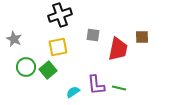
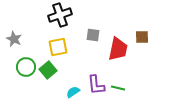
green line: moved 1 px left
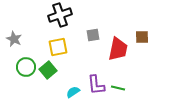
gray square: rotated 16 degrees counterclockwise
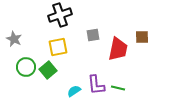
cyan semicircle: moved 1 px right, 1 px up
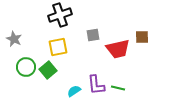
red trapezoid: rotated 65 degrees clockwise
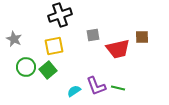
yellow square: moved 4 px left, 1 px up
purple L-shape: moved 1 px down; rotated 15 degrees counterclockwise
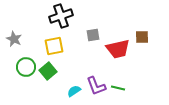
black cross: moved 1 px right, 1 px down
green square: moved 1 px down
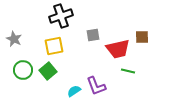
green circle: moved 3 px left, 3 px down
green line: moved 10 px right, 17 px up
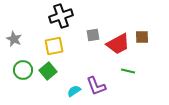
red trapezoid: moved 5 px up; rotated 15 degrees counterclockwise
